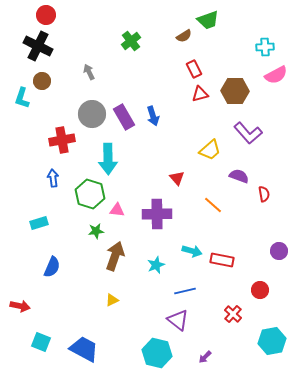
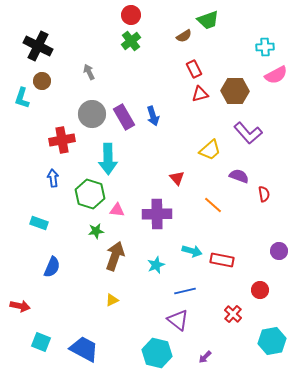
red circle at (46, 15): moved 85 px right
cyan rectangle at (39, 223): rotated 36 degrees clockwise
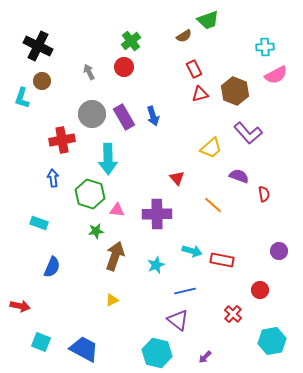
red circle at (131, 15): moved 7 px left, 52 px down
brown hexagon at (235, 91): rotated 20 degrees clockwise
yellow trapezoid at (210, 150): moved 1 px right, 2 px up
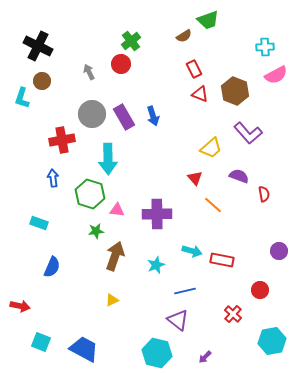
red circle at (124, 67): moved 3 px left, 3 px up
red triangle at (200, 94): rotated 36 degrees clockwise
red triangle at (177, 178): moved 18 px right
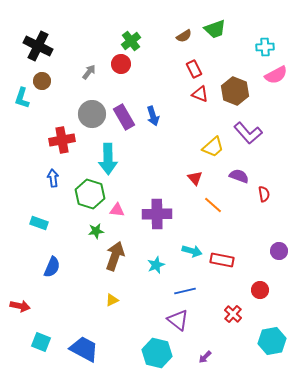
green trapezoid at (208, 20): moved 7 px right, 9 px down
gray arrow at (89, 72): rotated 63 degrees clockwise
yellow trapezoid at (211, 148): moved 2 px right, 1 px up
